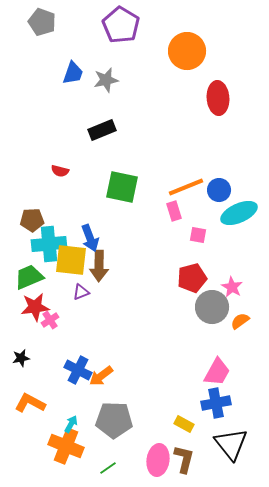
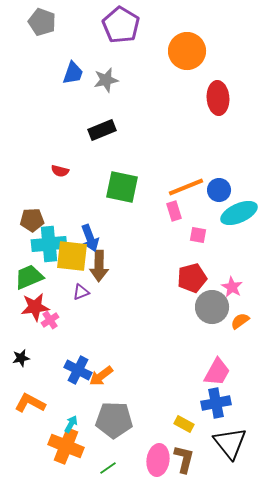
yellow square at (71, 260): moved 1 px right, 4 px up
black triangle at (231, 444): moved 1 px left, 1 px up
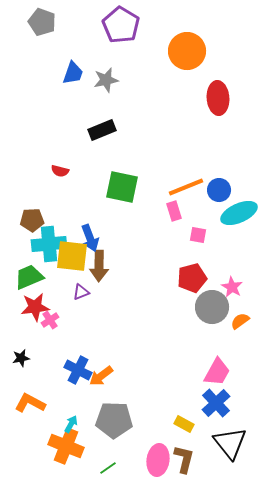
blue cross at (216, 403): rotated 32 degrees counterclockwise
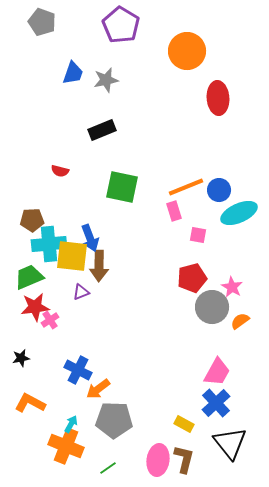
orange arrow at (101, 376): moved 3 px left, 13 px down
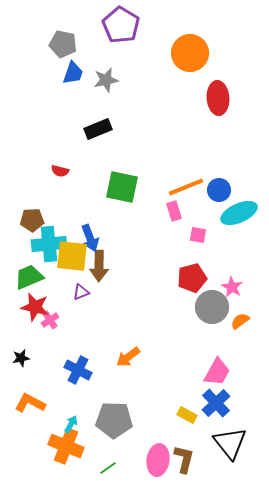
gray pentagon at (42, 22): moved 21 px right, 22 px down; rotated 8 degrees counterclockwise
orange circle at (187, 51): moved 3 px right, 2 px down
black rectangle at (102, 130): moved 4 px left, 1 px up
red star at (35, 307): rotated 20 degrees clockwise
orange arrow at (98, 389): moved 30 px right, 32 px up
yellow rectangle at (184, 424): moved 3 px right, 9 px up
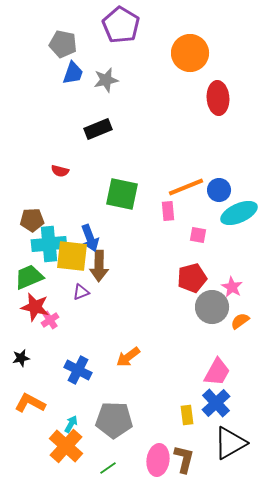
green square at (122, 187): moved 7 px down
pink rectangle at (174, 211): moved 6 px left; rotated 12 degrees clockwise
yellow rectangle at (187, 415): rotated 54 degrees clockwise
black triangle at (230, 443): rotated 39 degrees clockwise
orange cross at (66, 446): rotated 20 degrees clockwise
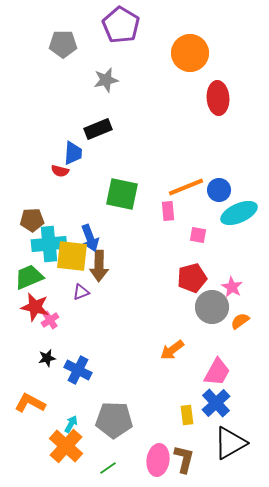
gray pentagon at (63, 44): rotated 12 degrees counterclockwise
blue trapezoid at (73, 73): moved 80 px down; rotated 15 degrees counterclockwise
orange arrow at (128, 357): moved 44 px right, 7 px up
black star at (21, 358): moved 26 px right
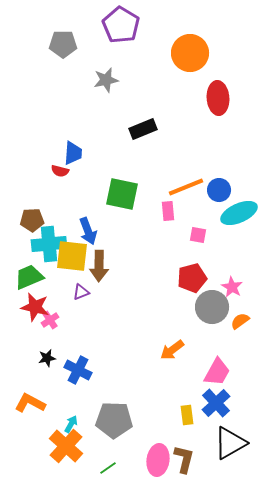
black rectangle at (98, 129): moved 45 px right
blue arrow at (90, 238): moved 2 px left, 7 px up
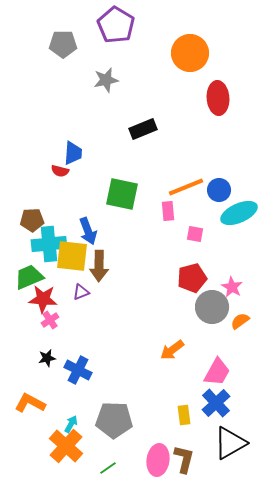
purple pentagon at (121, 25): moved 5 px left
pink square at (198, 235): moved 3 px left, 1 px up
red star at (35, 307): moved 8 px right, 8 px up; rotated 8 degrees counterclockwise
yellow rectangle at (187, 415): moved 3 px left
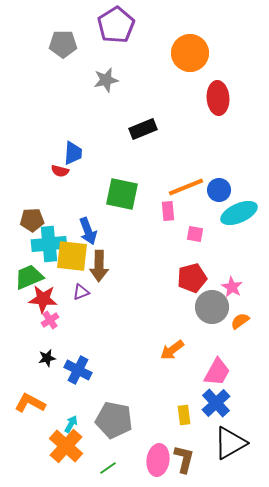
purple pentagon at (116, 25): rotated 9 degrees clockwise
gray pentagon at (114, 420): rotated 9 degrees clockwise
